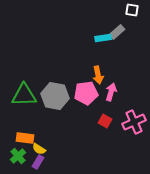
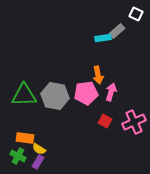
white square: moved 4 px right, 4 px down; rotated 16 degrees clockwise
gray rectangle: moved 1 px up
green cross: rotated 21 degrees counterclockwise
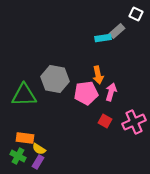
gray hexagon: moved 17 px up
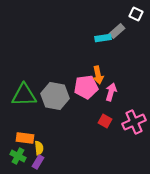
gray hexagon: moved 17 px down
pink pentagon: moved 6 px up
yellow semicircle: moved 1 px up; rotated 128 degrees counterclockwise
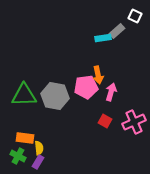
white square: moved 1 px left, 2 px down
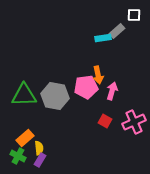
white square: moved 1 px left, 1 px up; rotated 24 degrees counterclockwise
pink arrow: moved 1 px right, 1 px up
orange rectangle: rotated 48 degrees counterclockwise
purple rectangle: moved 2 px right, 2 px up
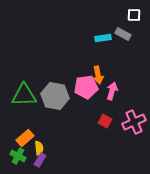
gray rectangle: moved 6 px right, 3 px down; rotated 70 degrees clockwise
